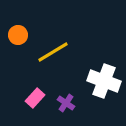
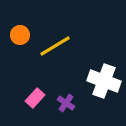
orange circle: moved 2 px right
yellow line: moved 2 px right, 6 px up
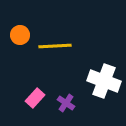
yellow line: rotated 28 degrees clockwise
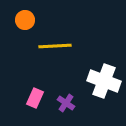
orange circle: moved 5 px right, 15 px up
pink rectangle: rotated 18 degrees counterclockwise
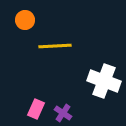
pink rectangle: moved 1 px right, 11 px down
purple cross: moved 3 px left, 10 px down
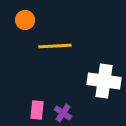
white cross: rotated 12 degrees counterclockwise
pink rectangle: moved 1 px right, 1 px down; rotated 18 degrees counterclockwise
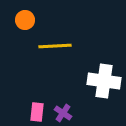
pink rectangle: moved 2 px down
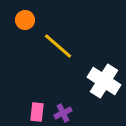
yellow line: moved 3 px right; rotated 44 degrees clockwise
white cross: rotated 24 degrees clockwise
purple cross: rotated 30 degrees clockwise
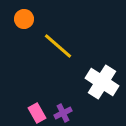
orange circle: moved 1 px left, 1 px up
white cross: moved 2 px left, 1 px down
pink rectangle: moved 1 px down; rotated 36 degrees counterclockwise
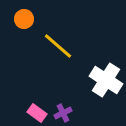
white cross: moved 4 px right, 2 px up
pink rectangle: rotated 24 degrees counterclockwise
